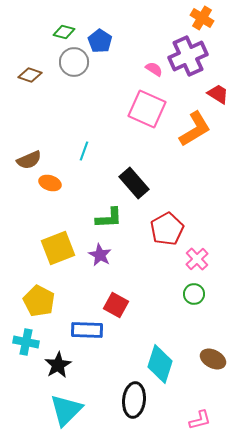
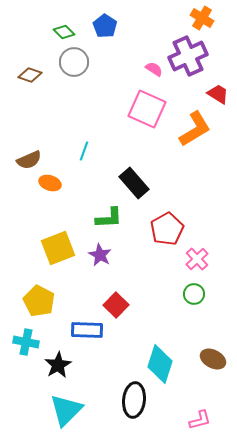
green diamond: rotated 30 degrees clockwise
blue pentagon: moved 5 px right, 15 px up
red square: rotated 15 degrees clockwise
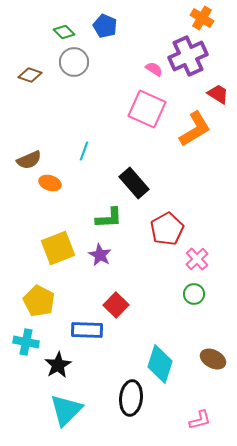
blue pentagon: rotated 10 degrees counterclockwise
black ellipse: moved 3 px left, 2 px up
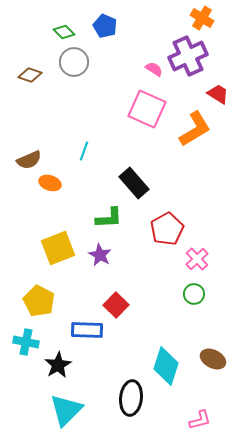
cyan diamond: moved 6 px right, 2 px down
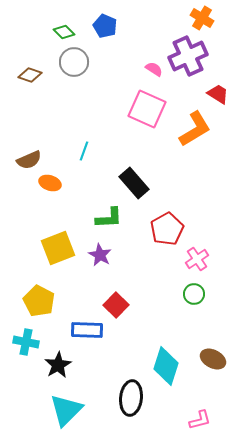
pink cross: rotated 10 degrees clockwise
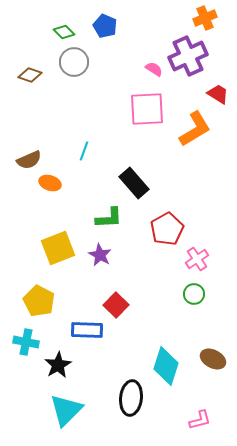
orange cross: moved 3 px right; rotated 35 degrees clockwise
pink square: rotated 27 degrees counterclockwise
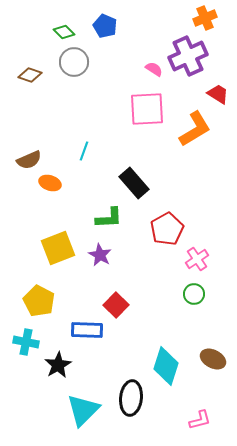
cyan triangle: moved 17 px right
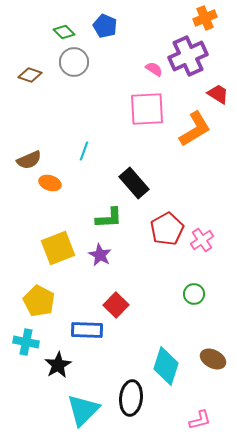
pink cross: moved 5 px right, 19 px up
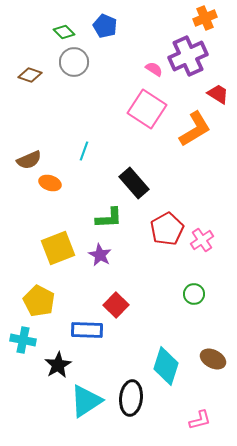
pink square: rotated 36 degrees clockwise
cyan cross: moved 3 px left, 2 px up
cyan triangle: moved 3 px right, 9 px up; rotated 12 degrees clockwise
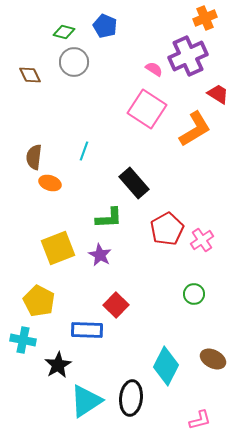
green diamond: rotated 30 degrees counterclockwise
brown diamond: rotated 45 degrees clockwise
brown semicircle: moved 5 px right, 3 px up; rotated 120 degrees clockwise
cyan diamond: rotated 9 degrees clockwise
